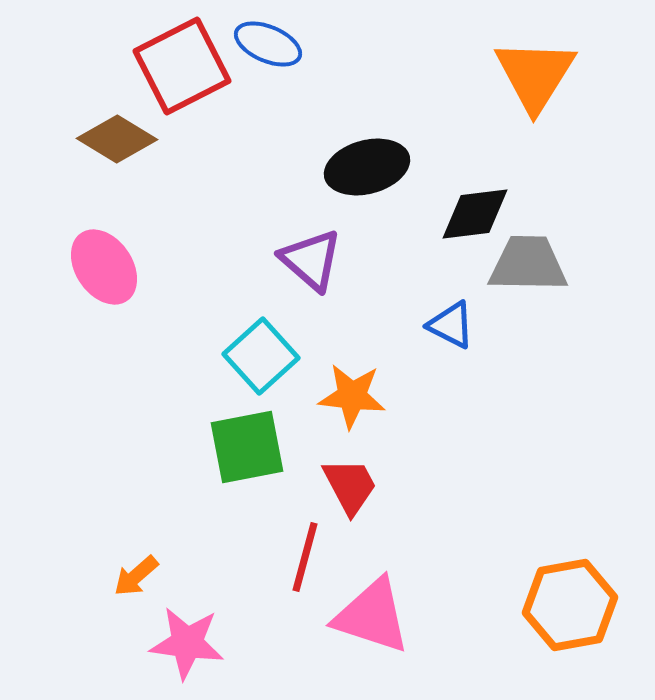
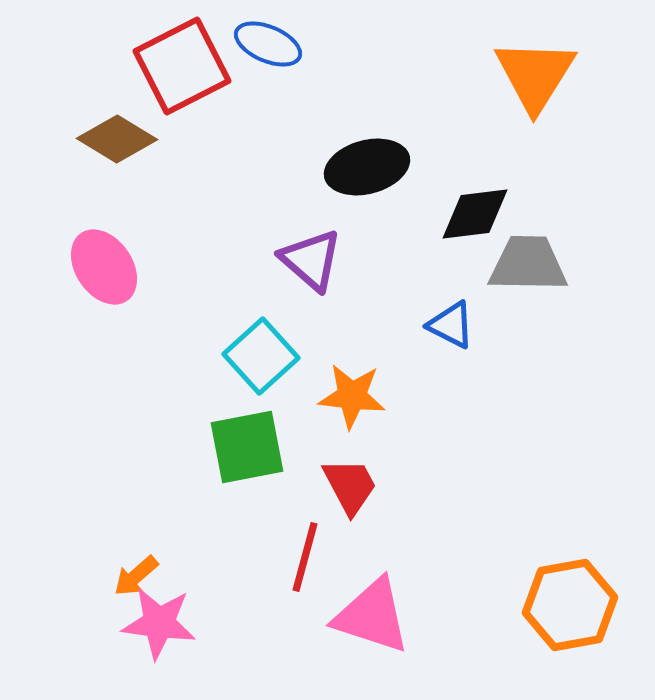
pink star: moved 28 px left, 20 px up
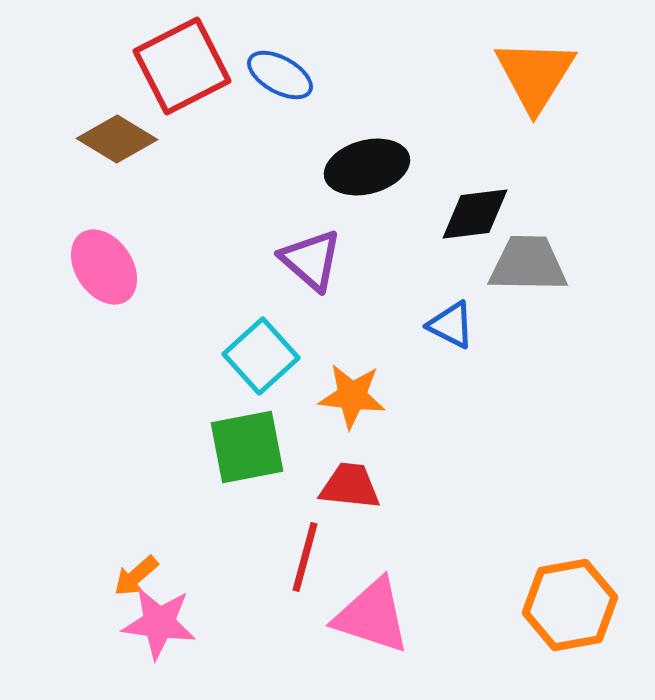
blue ellipse: moved 12 px right, 31 px down; rotated 6 degrees clockwise
red trapezoid: rotated 56 degrees counterclockwise
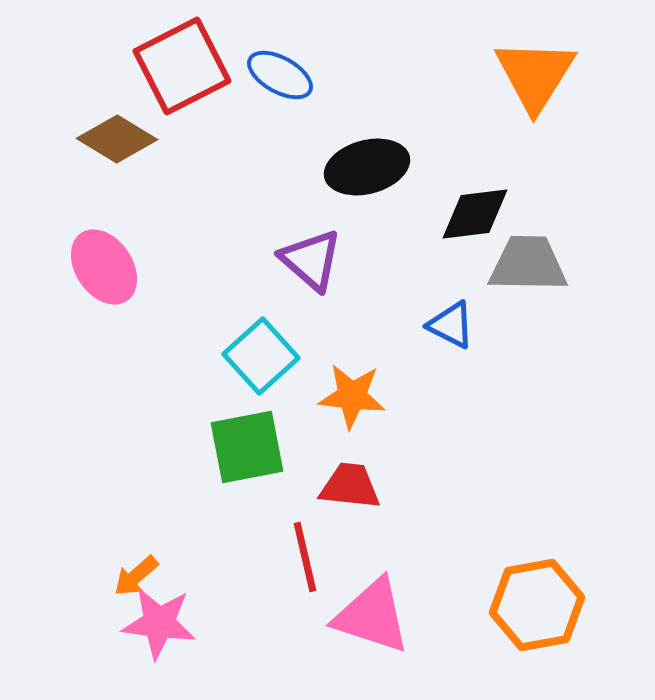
red line: rotated 28 degrees counterclockwise
orange hexagon: moved 33 px left
